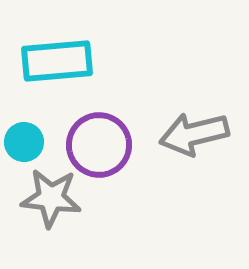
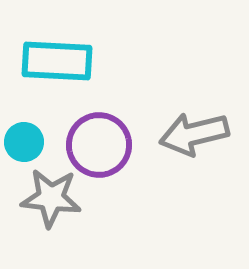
cyan rectangle: rotated 8 degrees clockwise
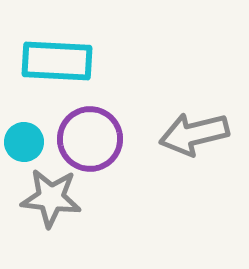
purple circle: moved 9 px left, 6 px up
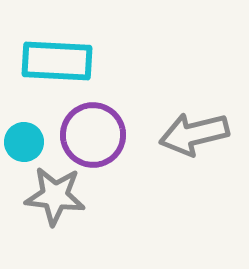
purple circle: moved 3 px right, 4 px up
gray star: moved 4 px right, 2 px up
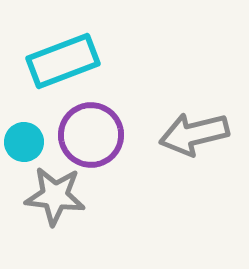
cyan rectangle: moved 6 px right; rotated 24 degrees counterclockwise
purple circle: moved 2 px left
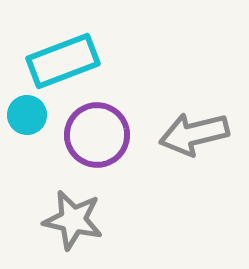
purple circle: moved 6 px right
cyan circle: moved 3 px right, 27 px up
gray star: moved 18 px right, 24 px down; rotated 6 degrees clockwise
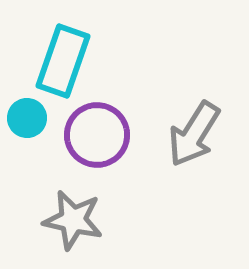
cyan rectangle: rotated 50 degrees counterclockwise
cyan circle: moved 3 px down
gray arrow: rotated 44 degrees counterclockwise
